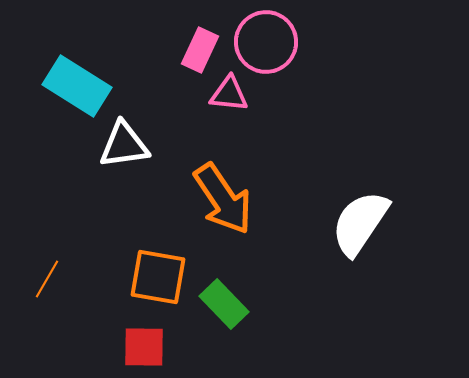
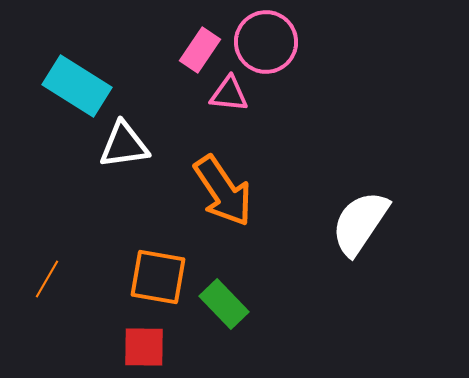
pink rectangle: rotated 9 degrees clockwise
orange arrow: moved 8 px up
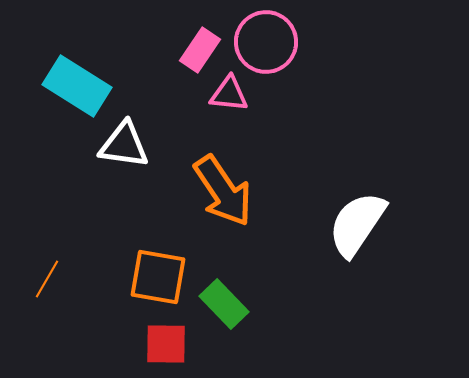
white triangle: rotated 16 degrees clockwise
white semicircle: moved 3 px left, 1 px down
red square: moved 22 px right, 3 px up
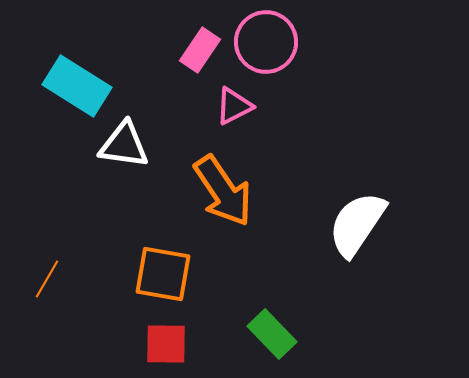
pink triangle: moved 5 px right, 12 px down; rotated 33 degrees counterclockwise
orange square: moved 5 px right, 3 px up
green rectangle: moved 48 px right, 30 px down
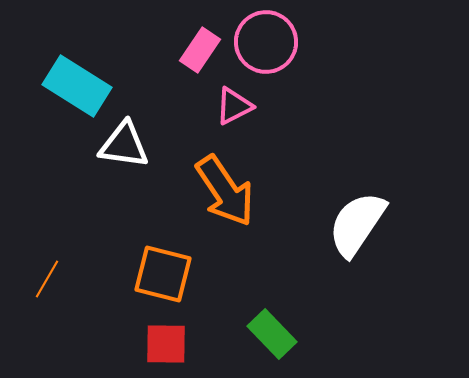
orange arrow: moved 2 px right
orange square: rotated 4 degrees clockwise
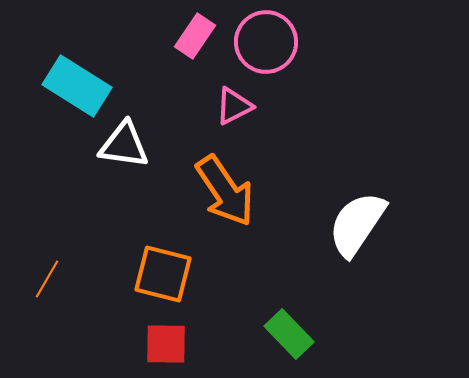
pink rectangle: moved 5 px left, 14 px up
green rectangle: moved 17 px right
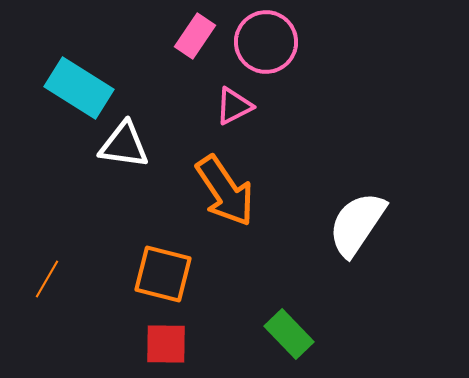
cyan rectangle: moved 2 px right, 2 px down
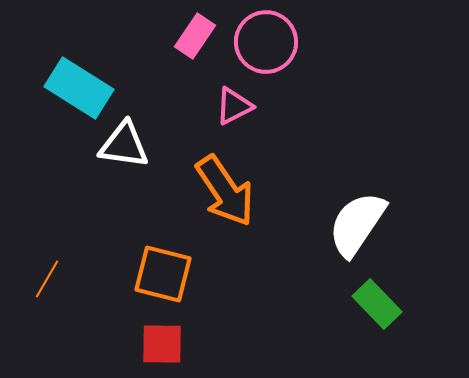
green rectangle: moved 88 px right, 30 px up
red square: moved 4 px left
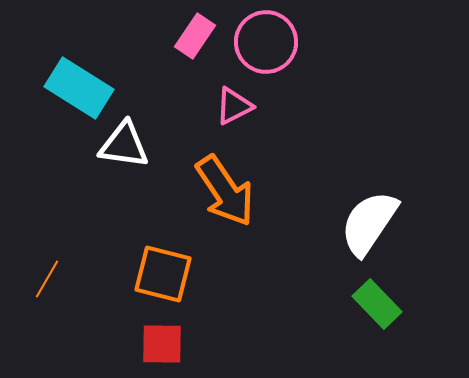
white semicircle: moved 12 px right, 1 px up
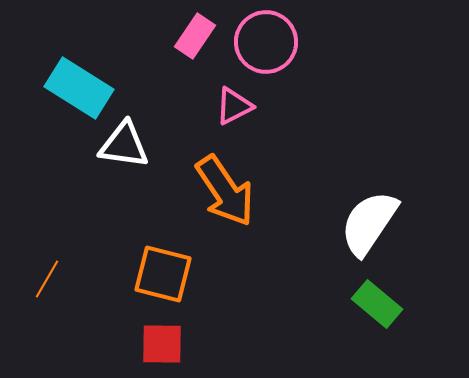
green rectangle: rotated 6 degrees counterclockwise
